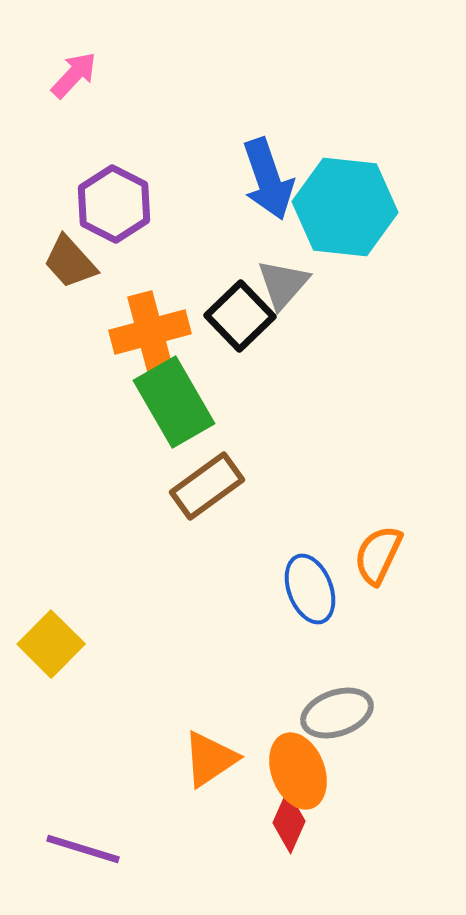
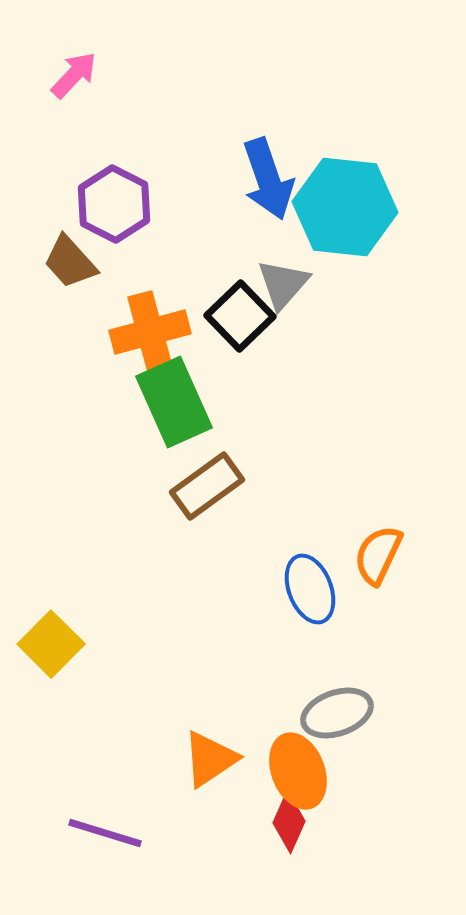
green rectangle: rotated 6 degrees clockwise
purple line: moved 22 px right, 16 px up
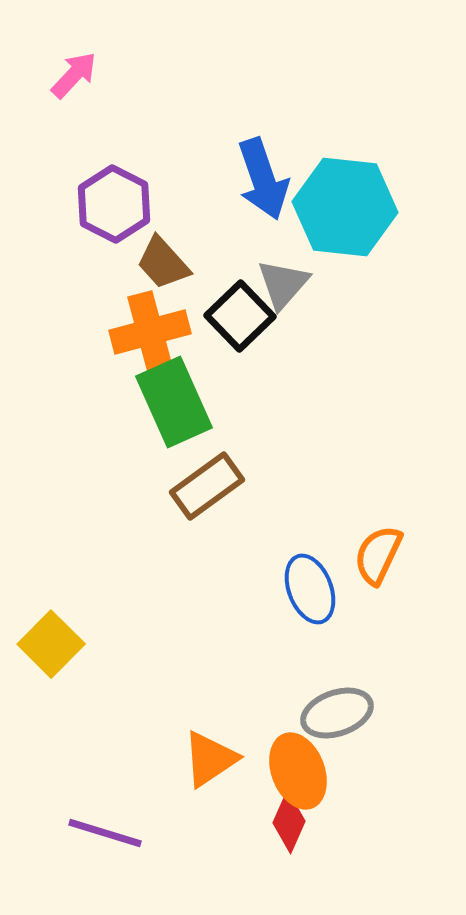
blue arrow: moved 5 px left
brown trapezoid: moved 93 px right, 1 px down
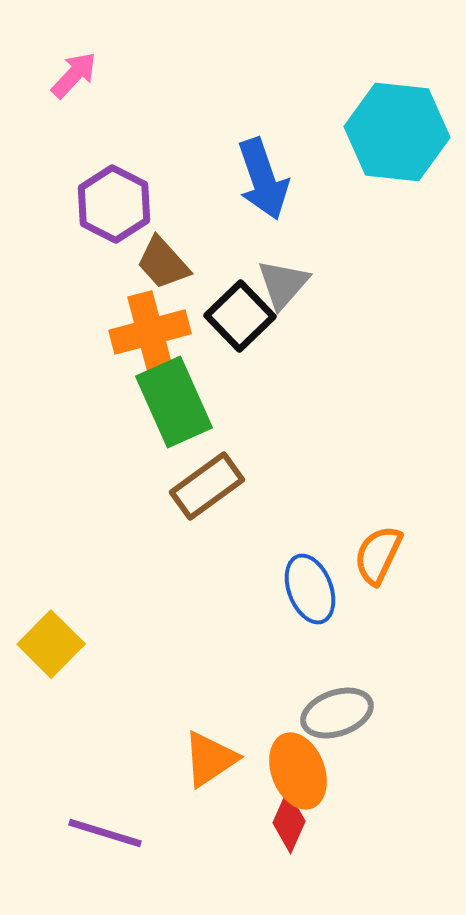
cyan hexagon: moved 52 px right, 75 px up
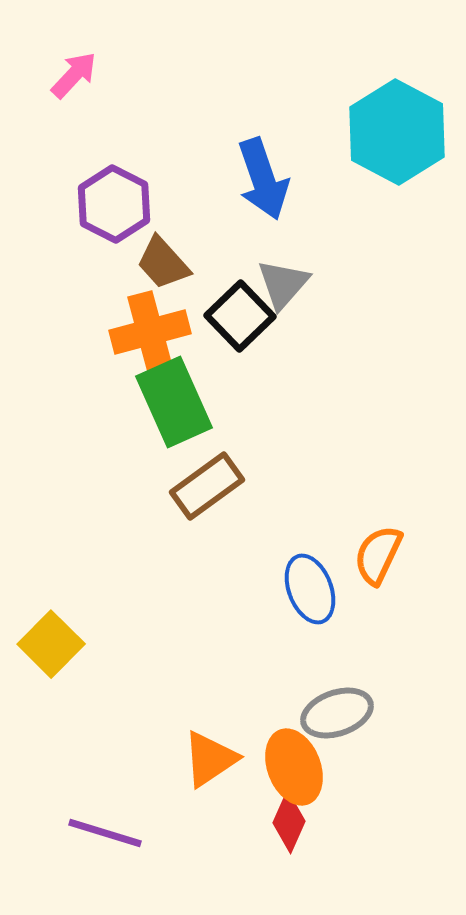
cyan hexagon: rotated 22 degrees clockwise
orange ellipse: moved 4 px left, 4 px up
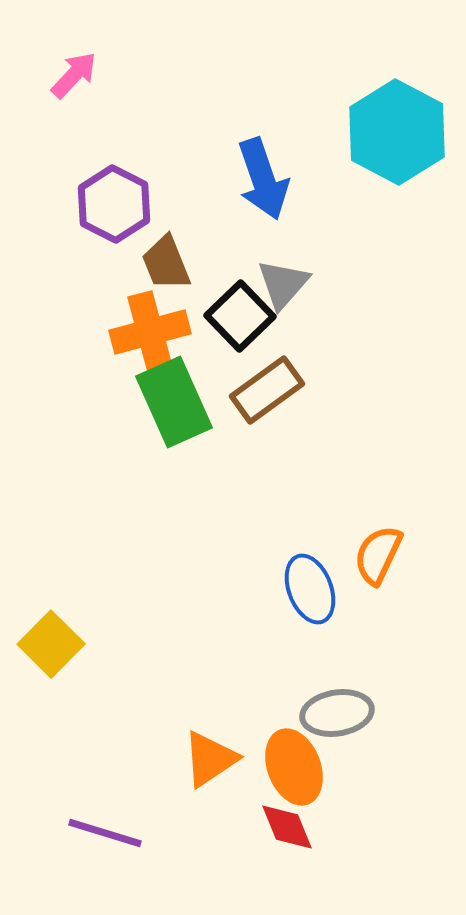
brown trapezoid: moved 3 px right; rotated 20 degrees clockwise
brown rectangle: moved 60 px right, 96 px up
gray ellipse: rotated 10 degrees clockwise
red diamond: moved 2 px left, 5 px down; rotated 46 degrees counterclockwise
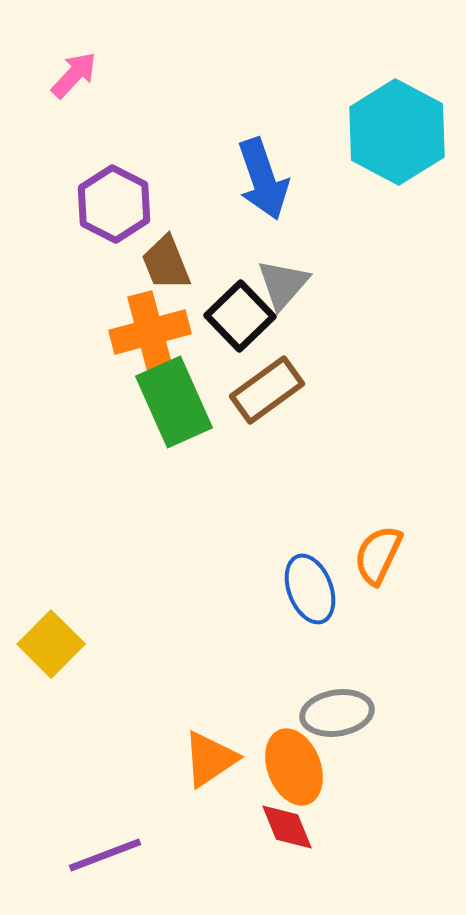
purple line: moved 22 px down; rotated 38 degrees counterclockwise
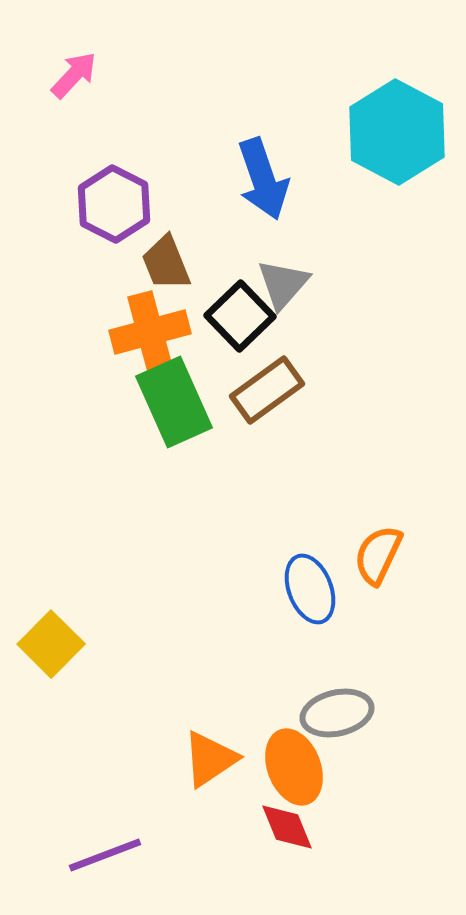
gray ellipse: rotated 4 degrees counterclockwise
